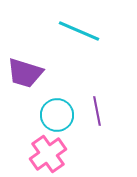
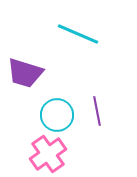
cyan line: moved 1 px left, 3 px down
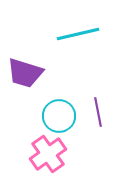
cyan line: rotated 36 degrees counterclockwise
purple line: moved 1 px right, 1 px down
cyan circle: moved 2 px right, 1 px down
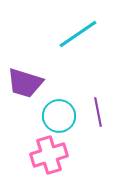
cyan line: rotated 21 degrees counterclockwise
purple trapezoid: moved 10 px down
pink cross: moved 1 px right, 1 px down; rotated 18 degrees clockwise
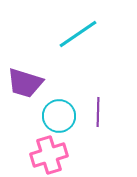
purple line: rotated 12 degrees clockwise
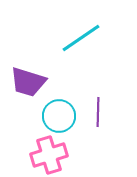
cyan line: moved 3 px right, 4 px down
purple trapezoid: moved 3 px right, 1 px up
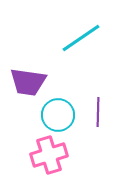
purple trapezoid: rotated 9 degrees counterclockwise
cyan circle: moved 1 px left, 1 px up
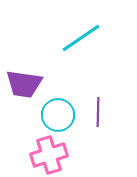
purple trapezoid: moved 4 px left, 2 px down
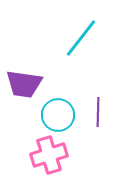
cyan line: rotated 18 degrees counterclockwise
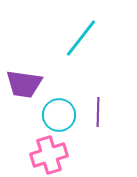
cyan circle: moved 1 px right
